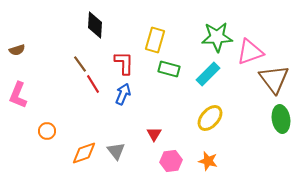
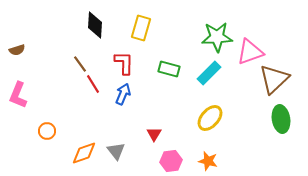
yellow rectangle: moved 14 px left, 12 px up
cyan rectangle: moved 1 px right, 1 px up
brown triangle: rotated 24 degrees clockwise
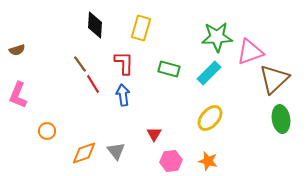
blue arrow: moved 1 px down; rotated 30 degrees counterclockwise
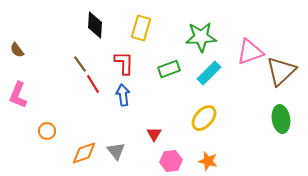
green star: moved 16 px left
brown semicircle: rotated 70 degrees clockwise
green rectangle: rotated 35 degrees counterclockwise
brown triangle: moved 7 px right, 8 px up
yellow ellipse: moved 6 px left
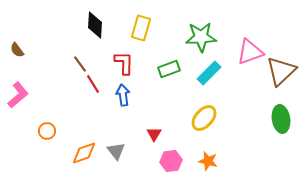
pink L-shape: rotated 152 degrees counterclockwise
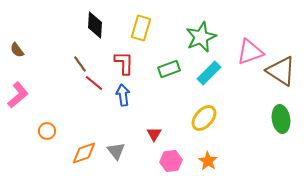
green star: rotated 20 degrees counterclockwise
brown triangle: rotated 44 degrees counterclockwise
red line: moved 1 px right, 1 px up; rotated 18 degrees counterclockwise
orange star: rotated 18 degrees clockwise
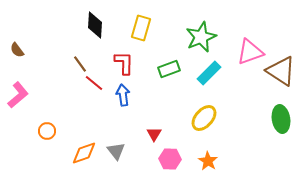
pink hexagon: moved 1 px left, 2 px up; rotated 10 degrees clockwise
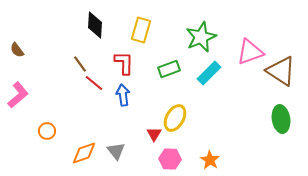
yellow rectangle: moved 2 px down
yellow ellipse: moved 29 px left; rotated 12 degrees counterclockwise
orange star: moved 2 px right, 1 px up
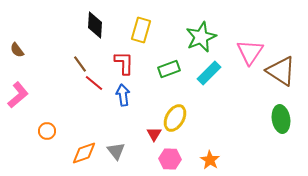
pink triangle: rotated 36 degrees counterclockwise
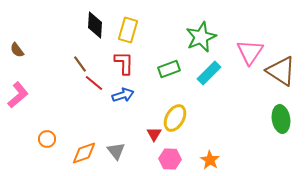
yellow rectangle: moved 13 px left
blue arrow: rotated 80 degrees clockwise
orange circle: moved 8 px down
